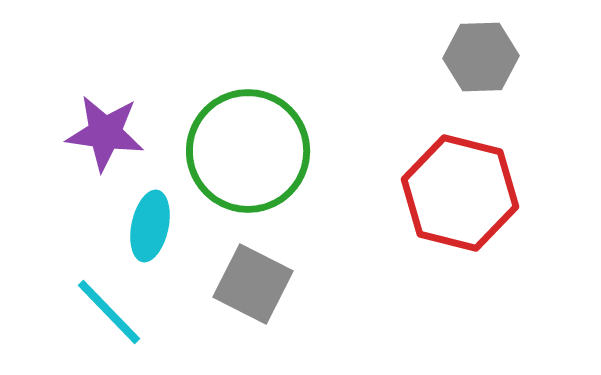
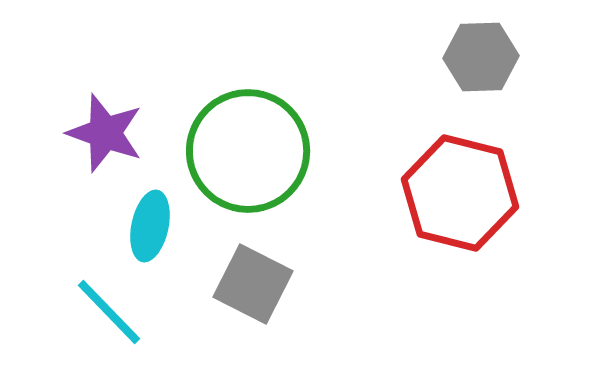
purple star: rotated 12 degrees clockwise
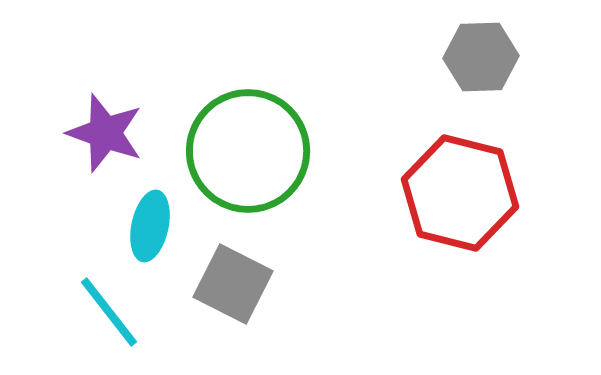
gray square: moved 20 px left
cyan line: rotated 6 degrees clockwise
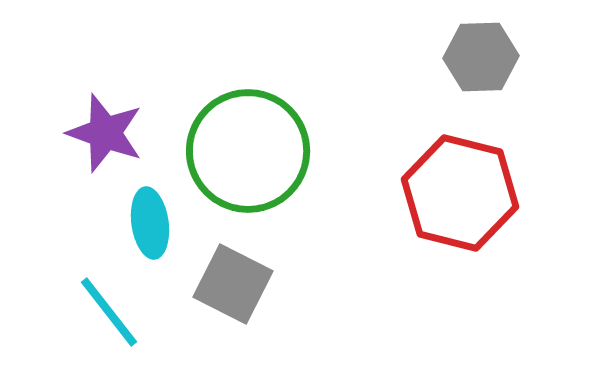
cyan ellipse: moved 3 px up; rotated 20 degrees counterclockwise
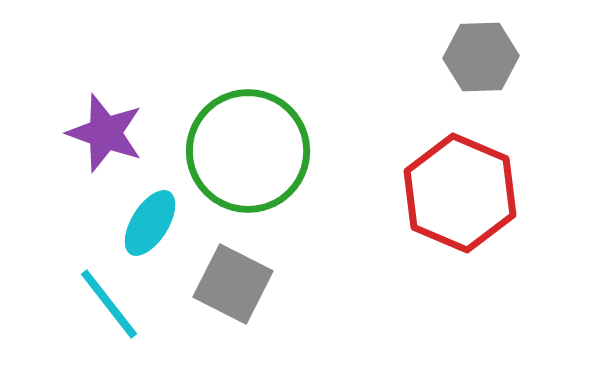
red hexagon: rotated 9 degrees clockwise
cyan ellipse: rotated 40 degrees clockwise
cyan line: moved 8 px up
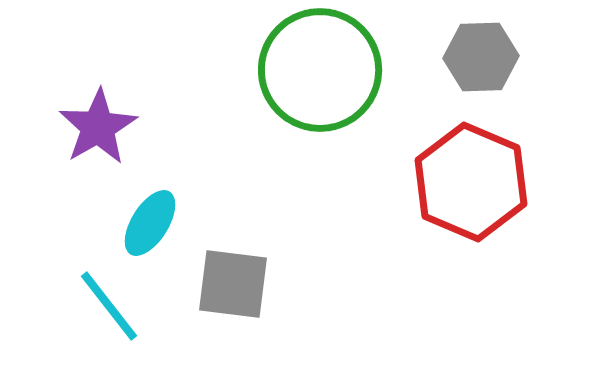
purple star: moved 7 px left, 6 px up; rotated 22 degrees clockwise
green circle: moved 72 px right, 81 px up
red hexagon: moved 11 px right, 11 px up
gray square: rotated 20 degrees counterclockwise
cyan line: moved 2 px down
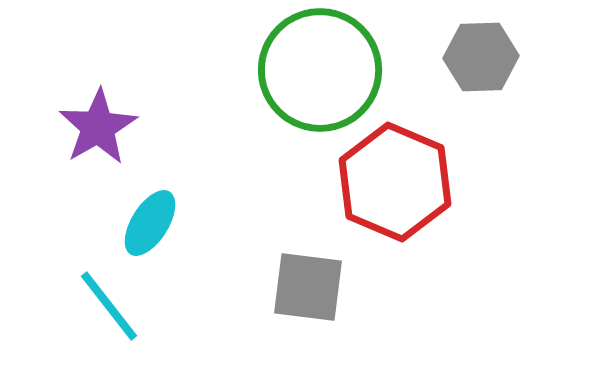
red hexagon: moved 76 px left
gray square: moved 75 px right, 3 px down
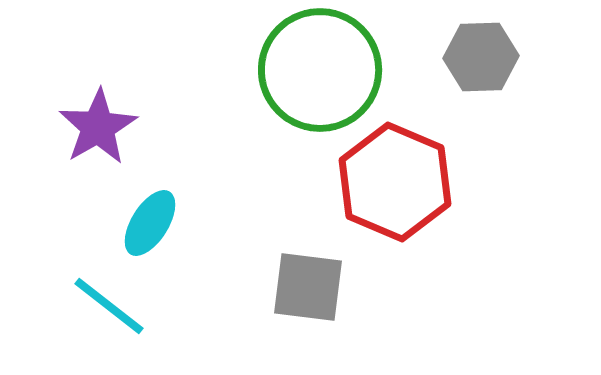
cyan line: rotated 14 degrees counterclockwise
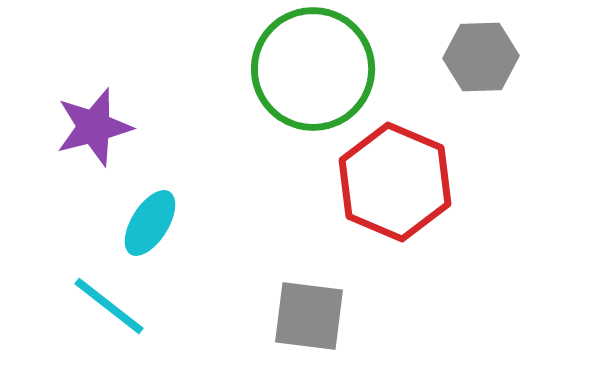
green circle: moved 7 px left, 1 px up
purple star: moved 4 px left; rotated 16 degrees clockwise
gray square: moved 1 px right, 29 px down
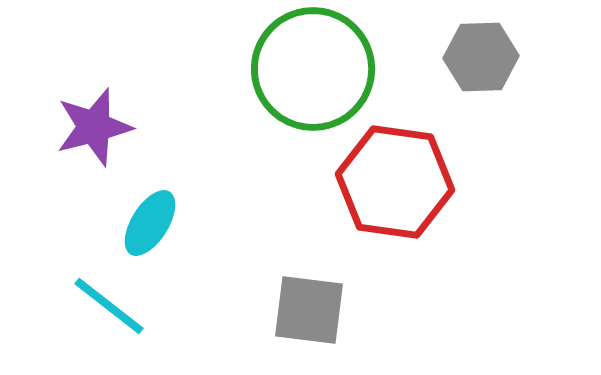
red hexagon: rotated 15 degrees counterclockwise
gray square: moved 6 px up
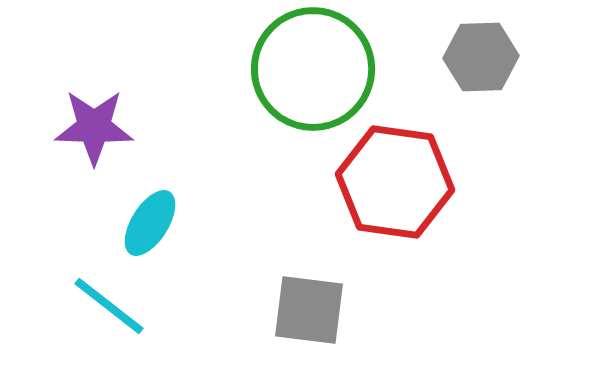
purple star: rotated 16 degrees clockwise
